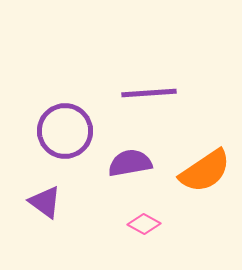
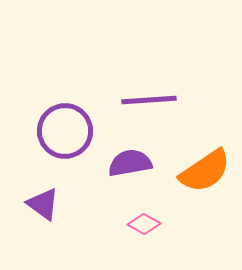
purple line: moved 7 px down
purple triangle: moved 2 px left, 2 px down
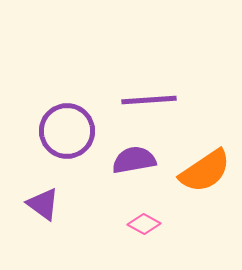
purple circle: moved 2 px right
purple semicircle: moved 4 px right, 3 px up
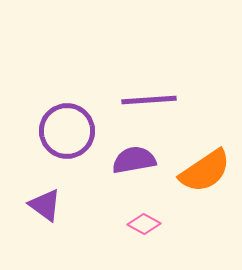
purple triangle: moved 2 px right, 1 px down
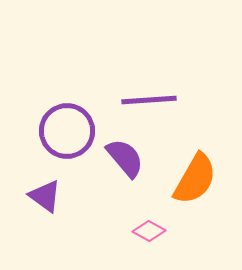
purple semicircle: moved 9 px left, 2 px up; rotated 60 degrees clockwise
orange semicircle: moved 10 px left, 8 px down; rotated 26 degrees counterclockwise
purple triangle: moved 9 px up
pink diamond: moved 5 px right, 7 px down
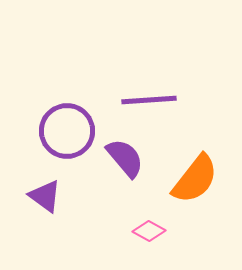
orange semicircle: rotated 8 degrees clockwise
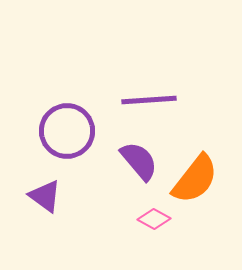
purple semicircle: moved 14 px right, 3 px down
pink diamond: moved 5 px right, 12 px up
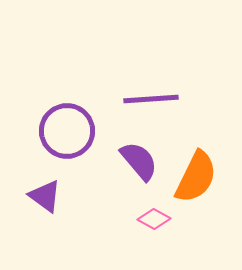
purple line: moved 2 px right, 1 px up
orange semicircle: moved 1 px right, 2 px up; rotated 12 degrees counterclockwise
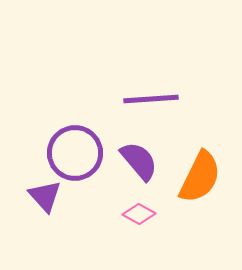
purple circle: moved 8 px right, 22 px down
orange semicircle: moved 4 px right
purple triangle: rotated 12 degrees clockwise
pink diamond: moved 15 px left, 5 px up
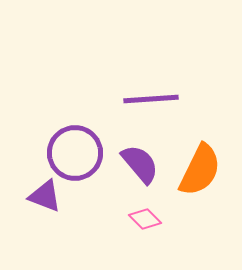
purple semicircle: moved 1 px right, 3 px down
orange semicircle: moved 7 px up
purple triangle: rotated 27 degrees counterclockwise
pink diamond: moved 6 px right, 5 px down; rotated 16 degrees clockwise
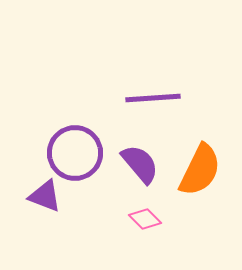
purple line: moved 2 px right, 1 px up
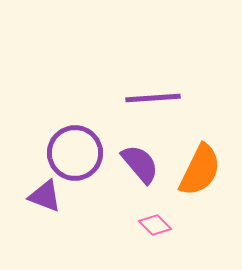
pink diamond: moved 10 px right, 6 px down
